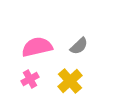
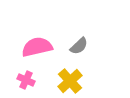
pink cross: moved 4 px left, 1 px down; rotated 36 degrees counterclockwise
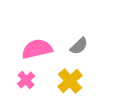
pink semicircle: moved 2 px down
pink cross: rotated 24 degrees clockwise
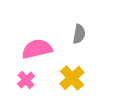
gray semicircle: moved 12 px up; rotated 36 degrees counterclockwise
yellow cross: moved 2 px right, 3 px up
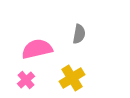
yellow cross: rotated 10 degrees clockwise
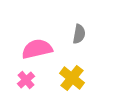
yellow cross: rotated 20 degrees counterclockwise
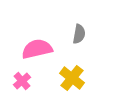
pink cross: moved 4 px left, 1 px down
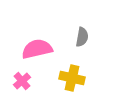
gray semicircle: moved 3 px right, 3 px down
yellow cross: rotated 25 degrees counterclockwise
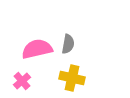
gray semicircle: moved 14 px left, 7 px down
